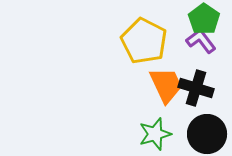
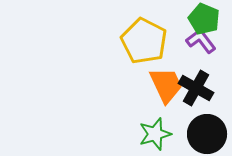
green pentagon: rotated 12 degrees counterclockwise
black cross: rotated 12 degrees clockwise
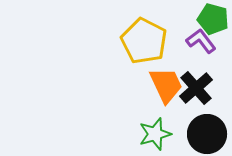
green pentagon: moved 9 px right; rotated 8 degrees counterclockwise
black cross: rotated 20 degrees clockwise
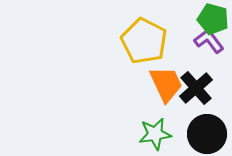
purple L-shape: moved 8 px right
orange trapezoid: moved 1 px up
green star: rotated 8 degrees clockwise
